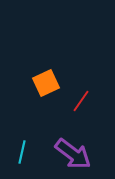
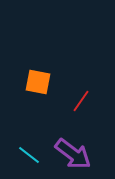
orange square: moved 8 px left, 1 px up; rotated 36 degrees clockwise
cyan line: moved 7 px right, 3 px down; rotated 65 degrees counterclockwise
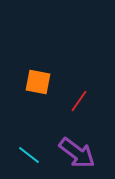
red line: moved 2 px left
purple arrow: moved 4 px right, 1 px up
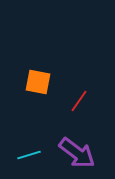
cyan line: rotated 55 degrees counterclockwise
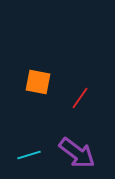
red line: moved 1 px right, 3 px up
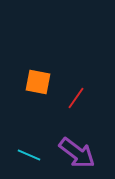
red line: moved 4 px left
cyan line: rotated 40 degrees clockwise
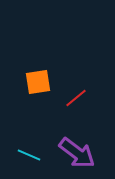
orange square: rotated 20 degrees counterclockwise
red line: rotated 15 degrees clockwise
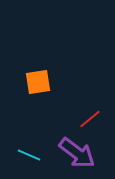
red line: moved 14 px right, 21 px down
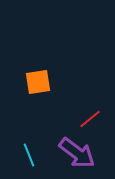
cyan line: rotated 45 degrees clockwise
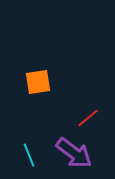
red line: moved 2 px left, 1 px up
purple arrow: moved 3 px left
